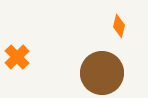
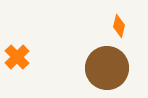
brown circle: moved 5 px right, 5 px up
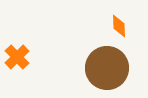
orange diamond: rotated 15 degrees counterclockwise
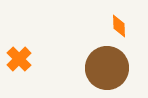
orange cross: moved 2 px right, 2 px down
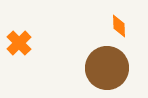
orange cross: moved 16 px up
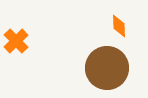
orange cross: moved 3 px left, 2 px up
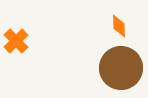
brown circle: moved 14 px right
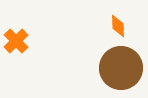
orange diamond: moved 1 px left
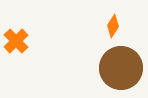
orange diamond: moved 5 px left; rotated 35 degrees clockwise
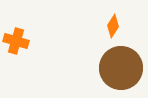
orange cross: rotated 30 degrees counterclockwise
